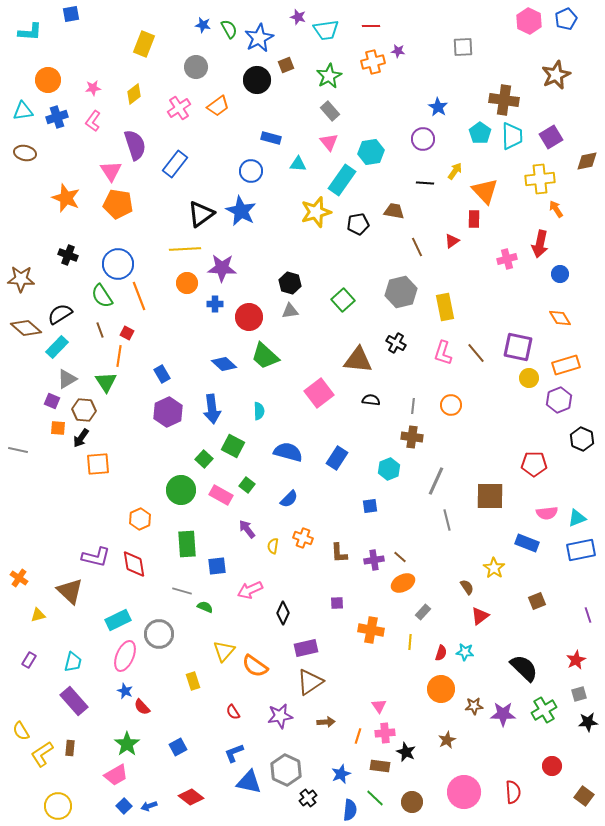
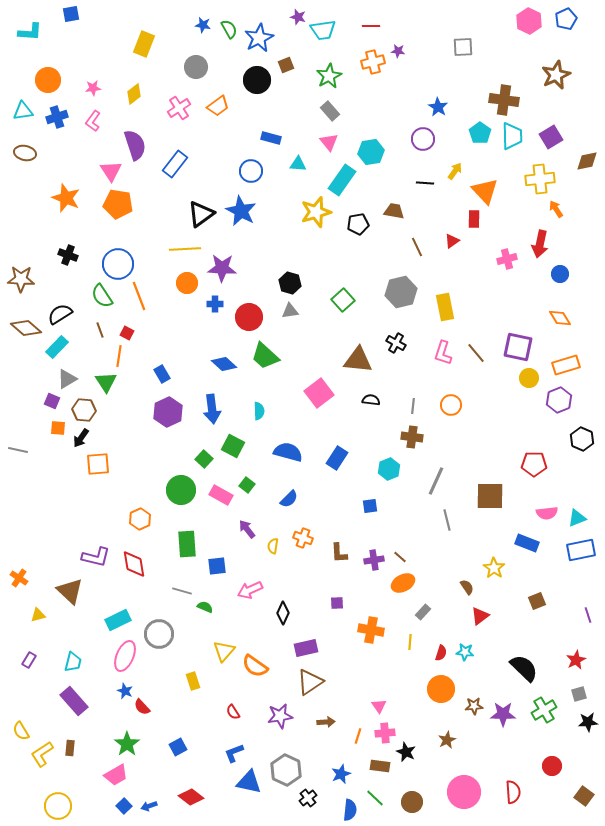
cyan trapezoid at (326, 30): moved 3 px left
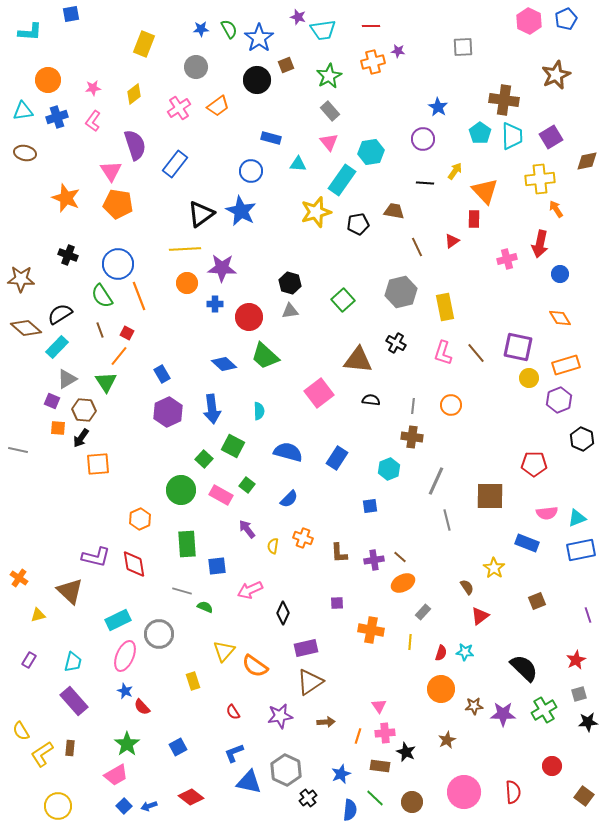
blue star at (203, 25): moved 2 px left, 4 px down; rotated 14 degrees counterclockwise
blue star at (259, 38): rotated 8 degrees counterclockwise
orange line at (119, 356): rotated 30 degrees clockwise
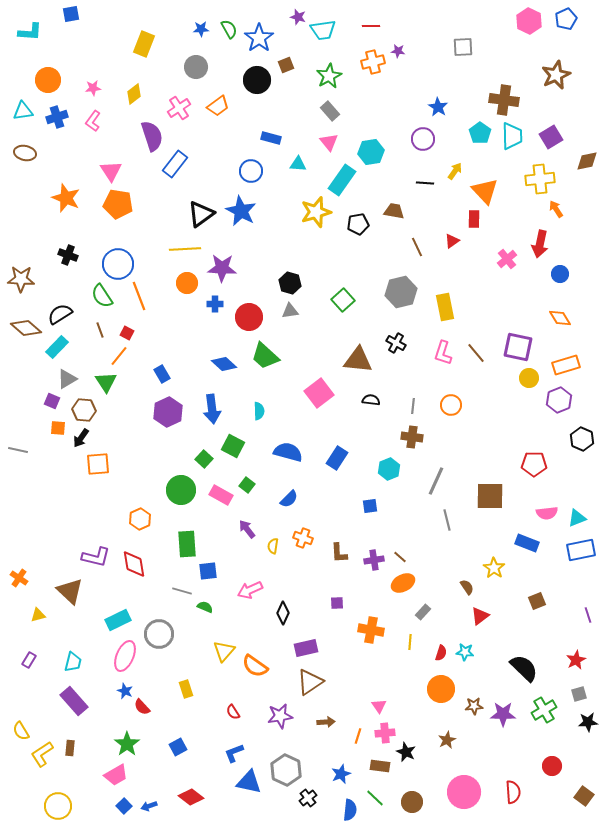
purple semicircle at (135, 145): moved 17 px right, 9 px up
pink cross at (507, 259): rotated 24 degrees counterclockwise
blue square at (217, 566): moved 9 px left, 5 px down
yellow rectangle at (193, 681): moved 7 px left, 8 px down
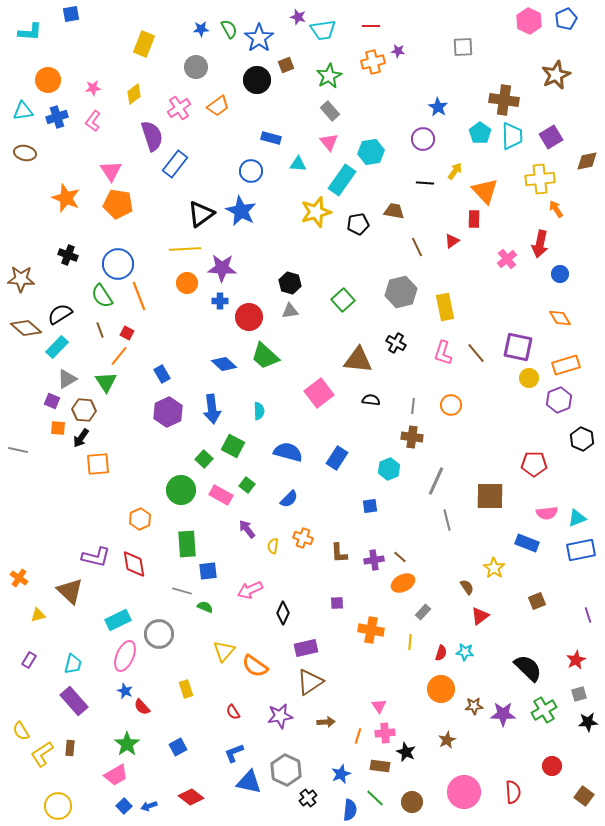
blue cross at (215, 304): moved 5 px right, 3 px up
cyan trapezoid at (73, 662): moved 2 px down
black semicircle at (524, 668): moved 4 px right
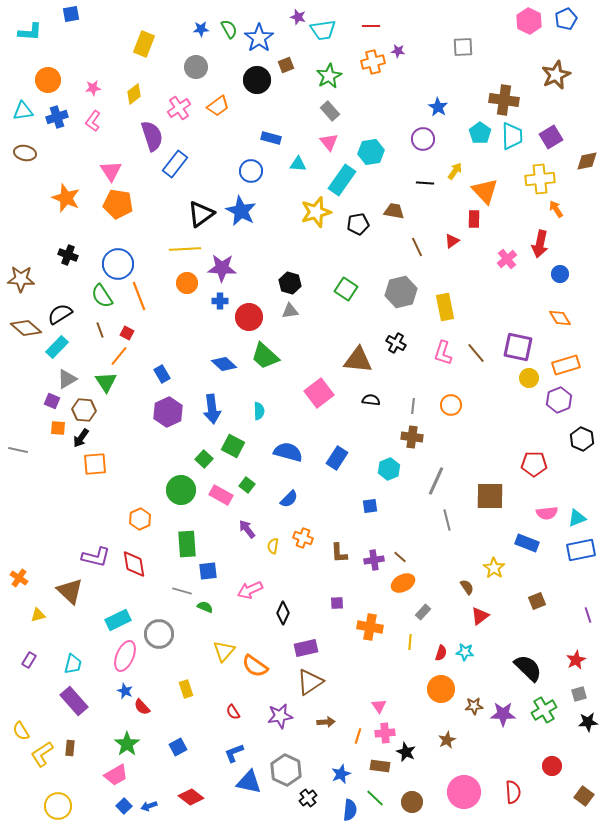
green square at (343, 300): moved 3 px right, 11 px up; rotated 15 degrees counterclockwise
orange square at (98, 464): moved 3 px left
orange cross at (371, 630): moved 1 px left, 3 px up
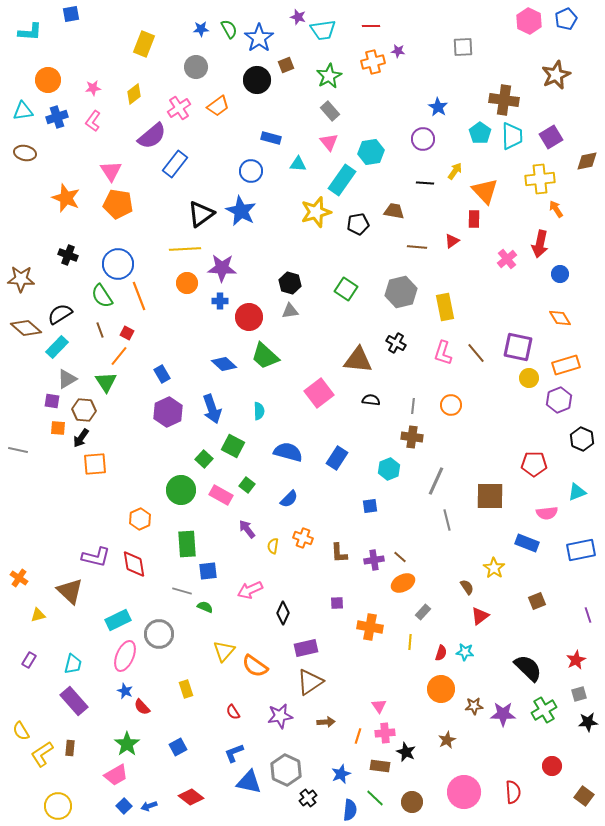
purple semicircle at (152, 136): rotated 68 degrees clockwise
brown line at (417, 247): rotated 60 degrees counterclockwise
purple square at (52, 401): rotated 14 degrees counterclockwise
blue arrow at (212, 409): rotated 12 degrees counterclockwise
cyan triangle at (577, 518): moved 26 px up
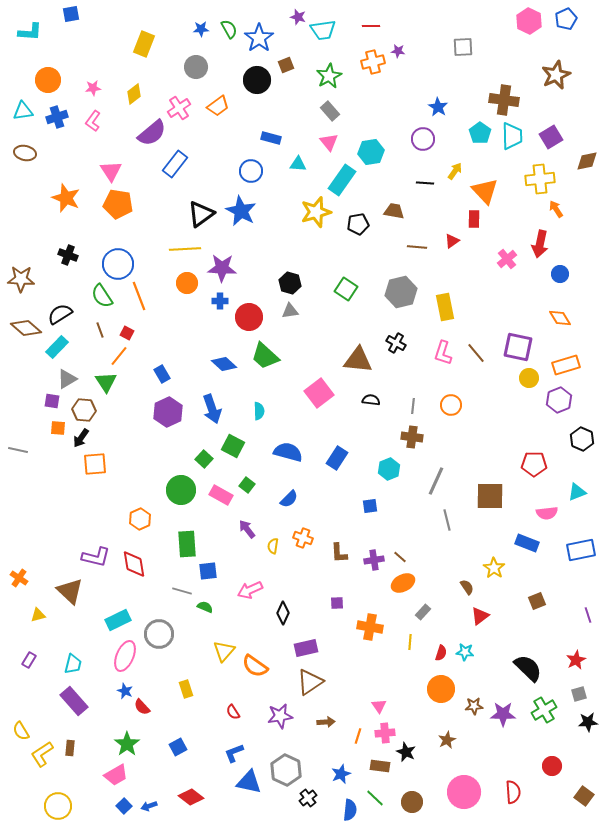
purple semicircle at (152, 136): moved 3 px up
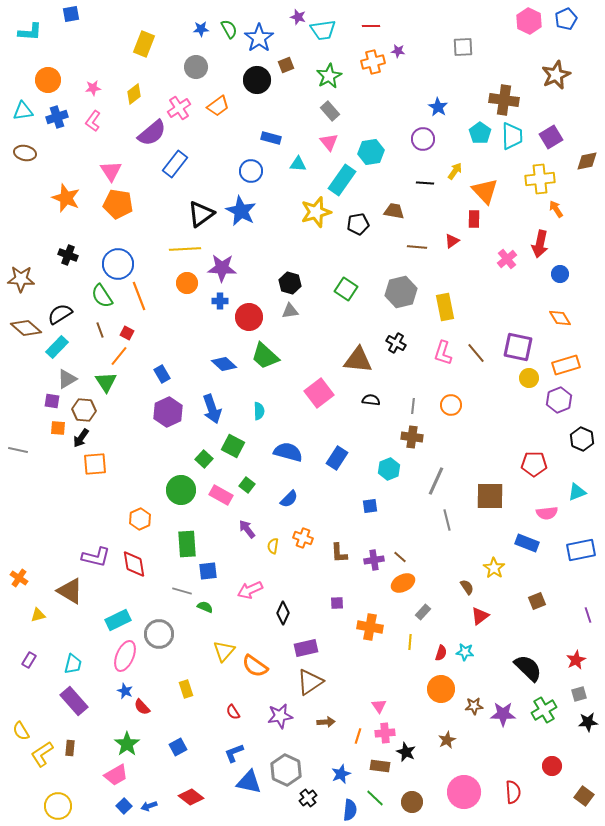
brown triangle at (70, 591): rotated 12 degrees counterclockwise
